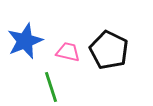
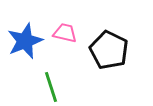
pink trapezoid: moved 3 px left, 19 px up
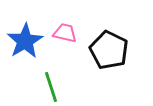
blue star: rotated 9 degrees counterclockwise
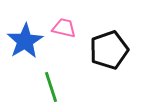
pink trapezoid: moved 1 px left, 5 px up
black pentagon: rotated 27 degrees clockwise
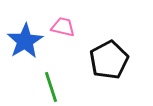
pink trapezoid: moved 1 px left, 1 px up
black pentagon: moved 10 px down; rotated 9 degrees counterclockwise
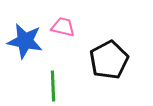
blue star: rotated 30 degrees counterclockwise
green line: moved 2 px right, 1 px up; rotated 16 degrees clockwise
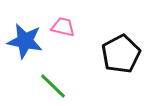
black pentagon: moved 12 px right, 6 px up
green line: rotated 44 degrees counterclockwise
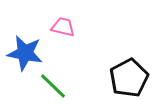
blue star: moved 12 px down
black pentagon: moved 8 px right, 24 px down
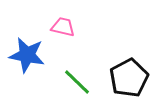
blue star: moved 2 px right, 2 px down
green line: moved 24 px right, 4 px up
